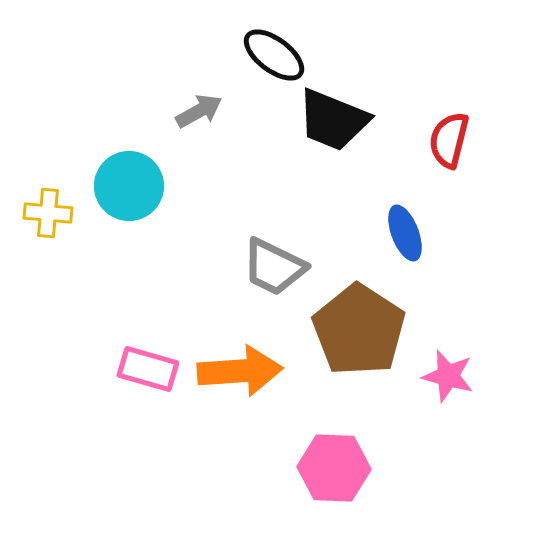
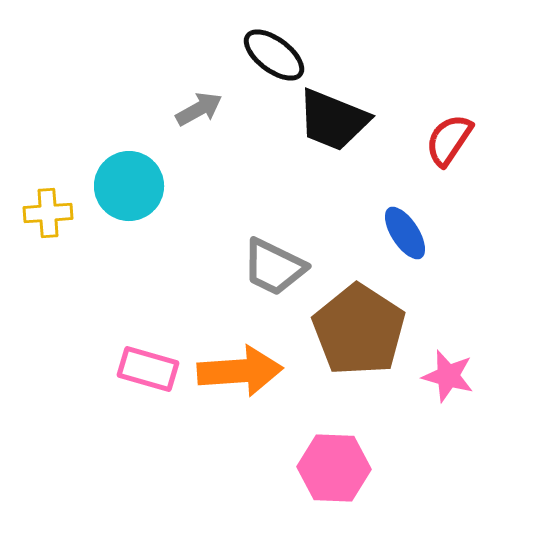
gray arrow: moved 2 px up
red semicircle: rotated 20 degrees clockwise
yellow cross: rotated 9 degrees counterclockwise
blue ellipse: rotated 12 degrees counterclockwise
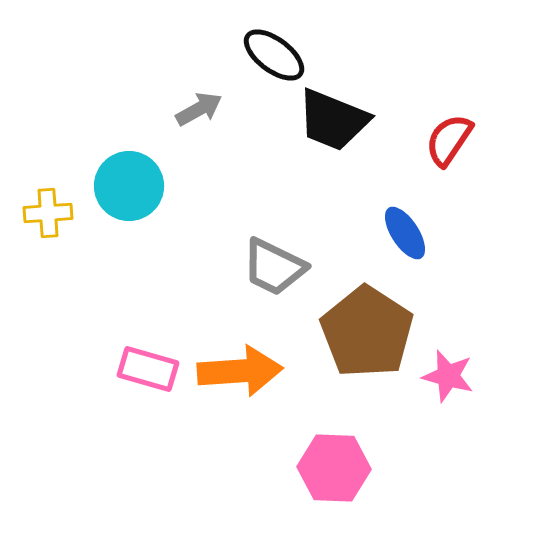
brown pentagon: moved 8 px right, 2 px down
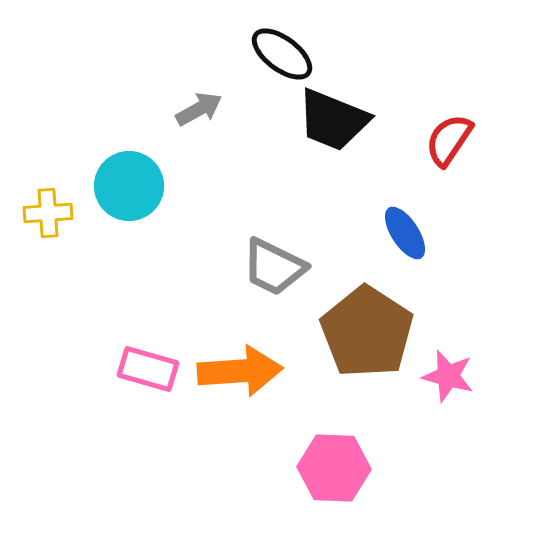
black ellipse: moved 8 px right, 1 px up
